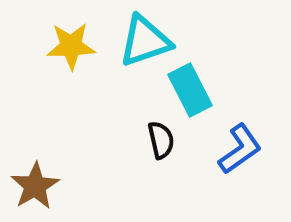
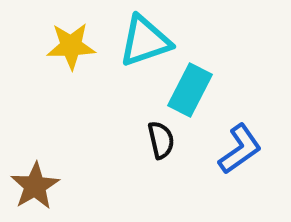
cyan rectangle: rotated 54 degrees clockwise
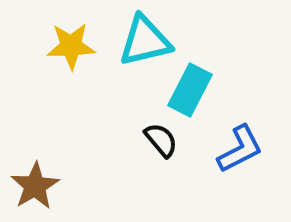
cyan triangle: rotated 6 degrees clockwise
black semicircle: rotated 27 degrees counterclockwise
blue L-shape: rotated 8 degrees clockwise
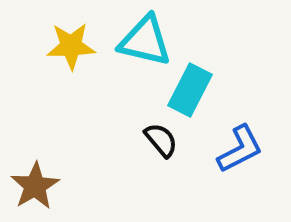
cyan triangle: rotated 26 degrees clockwise
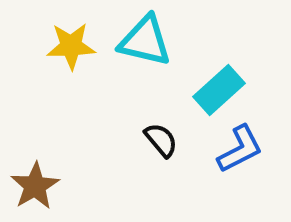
cyan rectangle: moved 29 px right; rotated 21 degrees clockwise
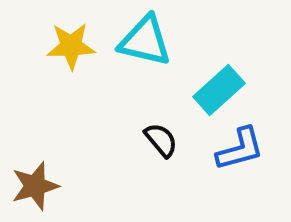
blue L-shape: rotated 12 degrees clockwise
brown star: rotated 15 degrees clockwise
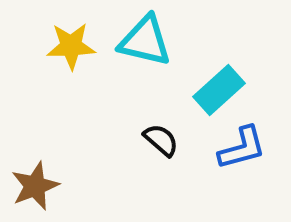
black semicircle: rotated 9 degrees counterclockwise
blue L-shape: moved 2 px right, 1 px up
brown star: rotated 6 degrees counterclockwise
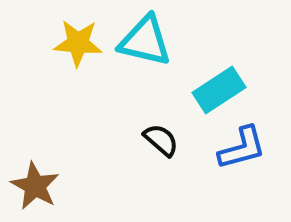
yellow star: moved 7 px right, 3 px up; rotated 6 degrees clockwise
cyan rectangle: rotated 9 degrees clockwise
brown star: rotated 21 degrees counterclockwise
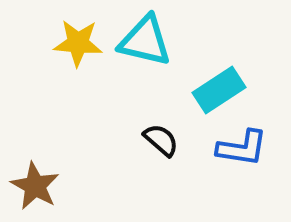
blue L-shape: rotated 24 degrees clockwise
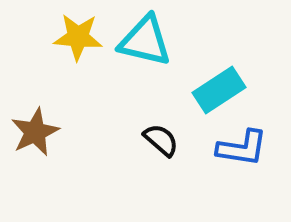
yellow star: moved 6 px up
brown star: moved 54 px up; rotated 18 degrees clockwise
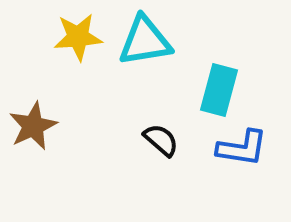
yellow star: rotated 9 degrees counterclockwise
cyan triangle: rotated 22 degrees counterclockwise
cyan rectangle: rotated 42 degrees counterclockwise
brown star: moved 2 px left, 6 px up
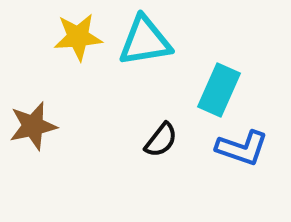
cyan rectangle: rotated 9 degrees clockwise
brown star: rotated 12 degrees clockwise
black semicircle: rotated 87 degrees clockwise
blue L-shape: rotated 10 degrees clockwise
